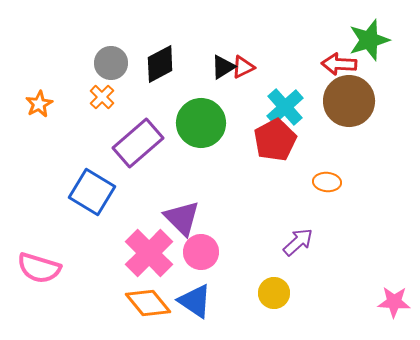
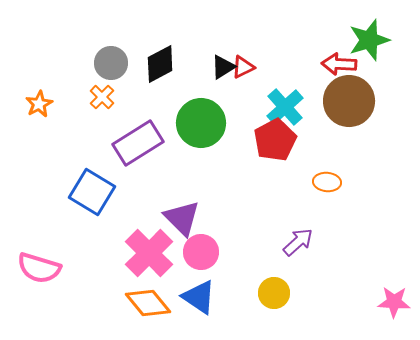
purple rectangle: rotated 9 degrees clockwise
blue triangle: moved 4 px right, 4 px up
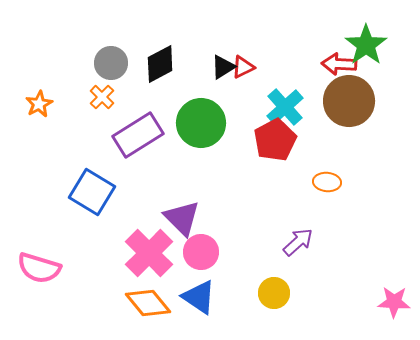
green star: moved 3 px left, 5 px down; rotated 18 degrees counterclockwise
purple rectangle: moved 8 px up
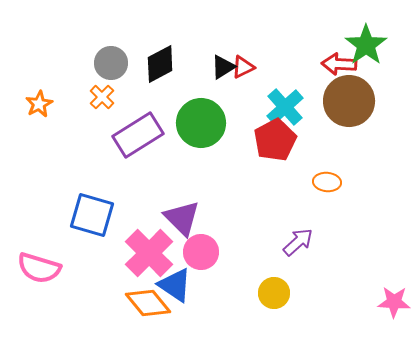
blue square: moved 23 px down; rotated 15 degrees counterclockwise
blue triangle: moved 24 px left, 12 px up
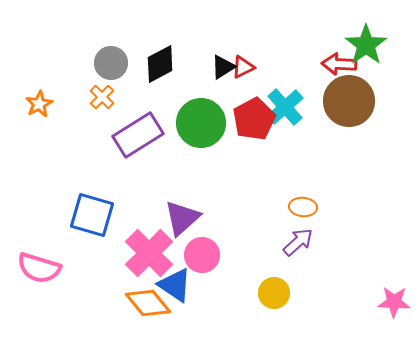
red pentagon: moved 21 px left, 21 px up
orange ellipse: moved 24 px left, 25 px down
purple triangle: rotated 33 degrees clockwise
pink circle: moved 1 px right, 3 px down
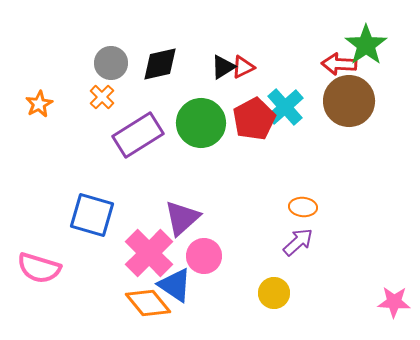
black diamond: rotated 15 degrees clockwise
pink circle: moved 2 px right, 1 px down
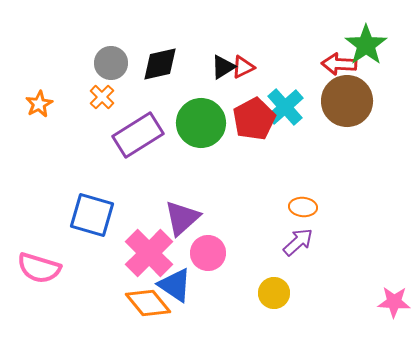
brown circle: moved 2 px left
pink circle: moved 4 px right, 3 px up
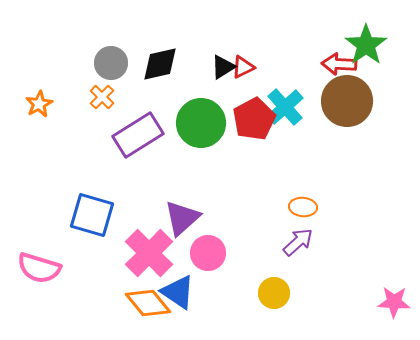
blue triangle: moved 3 px right, 7 px down
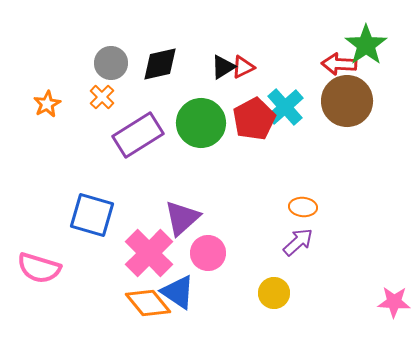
orange star: moved 8 px right
